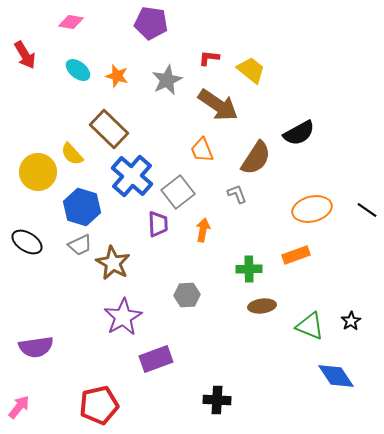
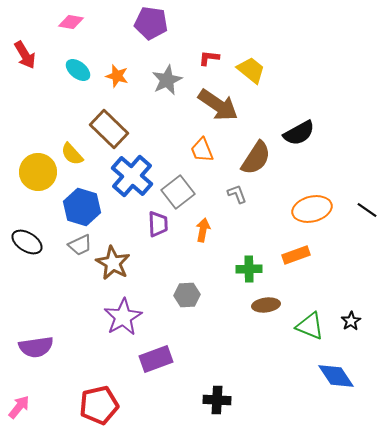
brown ellipse: moved 4 px right, 1 px up
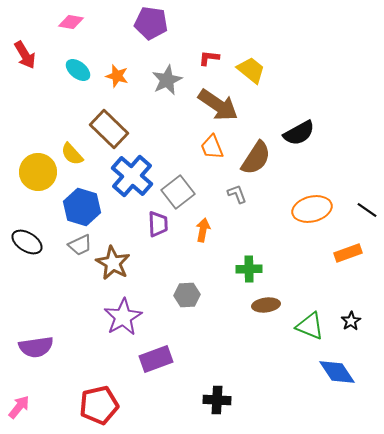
orange trapezoid: moved 10 px right, 3 px up
orange rectangle: moved 52 px right, 2 px up
blue diamond: moved 1 px right, 4 px up
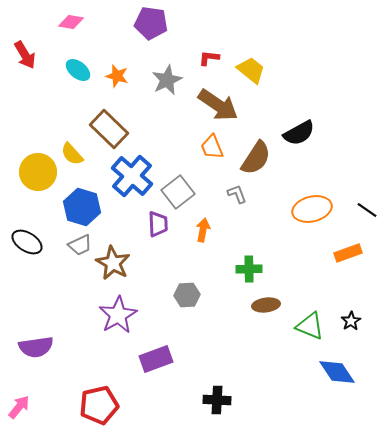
purple star: moved 5 px left, 2 px up
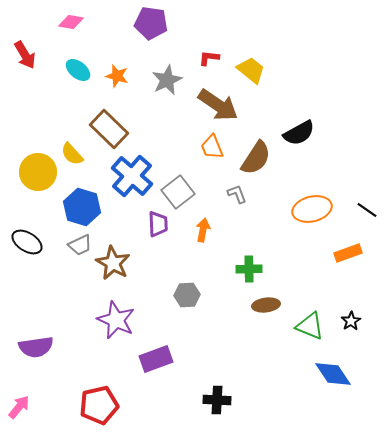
purple star: moved 2 px left, 5 px down; rotated 18 degrees counterclockwise
blue diamond: moved 4 px left, 2 px down
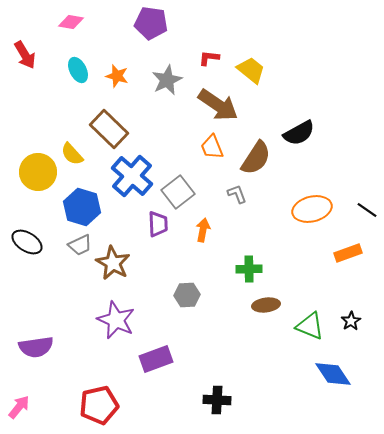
cyan ellipse: rotated 25 degrees clockwise
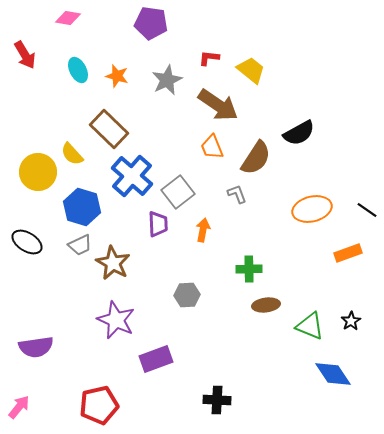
pink diamond: moved 3 px left, 4 px up
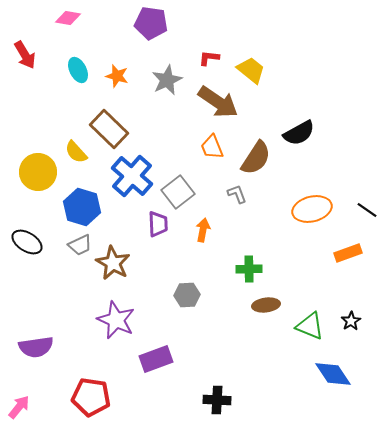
brown arrow: moved 3 px up
yellow semicircle: moved 4 px right, 2 px up
red pentagon: moved 8 px left, 8 px up; rotated 21 degrees clockwise
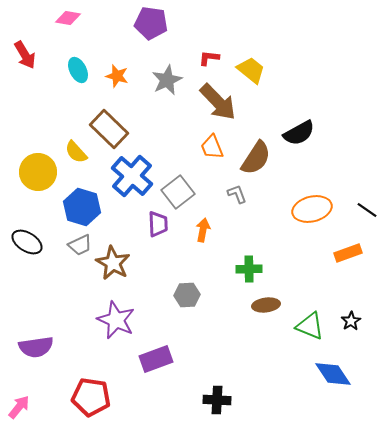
brown arrow: rotated 12 degrees clockwise
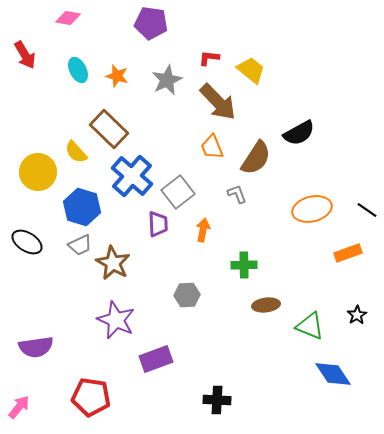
green cross: moved 5 px left, 4 px up
black star: moved 6 px right, 6 px up
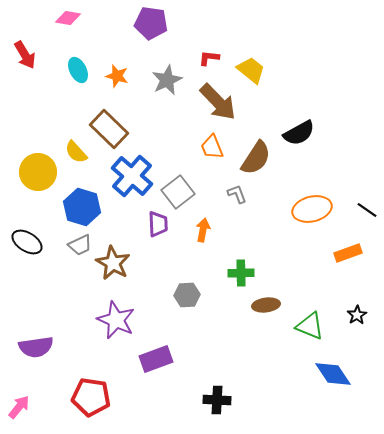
green cross: moved 3 px left, 8 px down
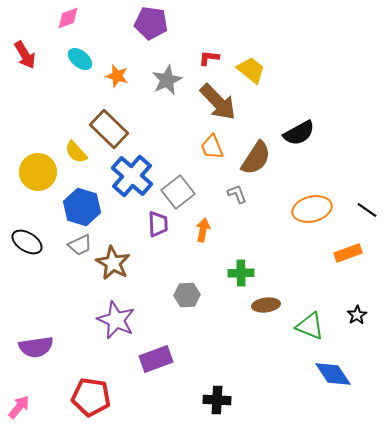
pink diamond: rotated 30 degrees counterclockwise
cyan ellipse: moved 2 px right, 11 px up; rotated 25 degrees counterclockwise
